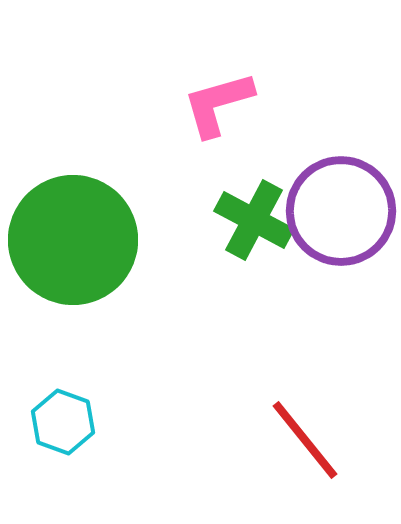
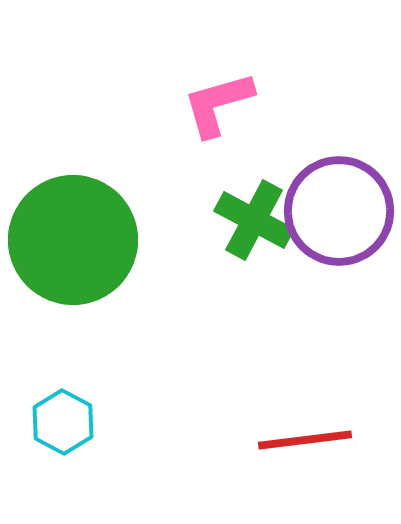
purple circle: moved 2 px left
cyan hexagon: rotated 8 degrees clockwise
red line: rotated 58 degrees counterclockwise
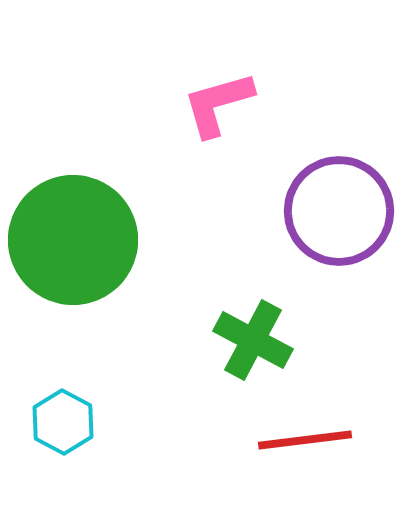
green cross: moved 1 px left, 120 px down
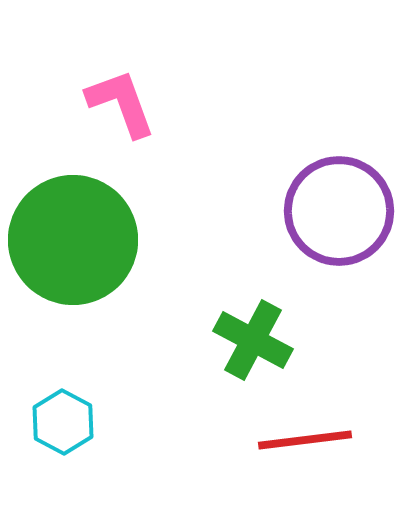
pink L-shape: moved 97 px left, 1 px up; rotated 86 degrees clockwise
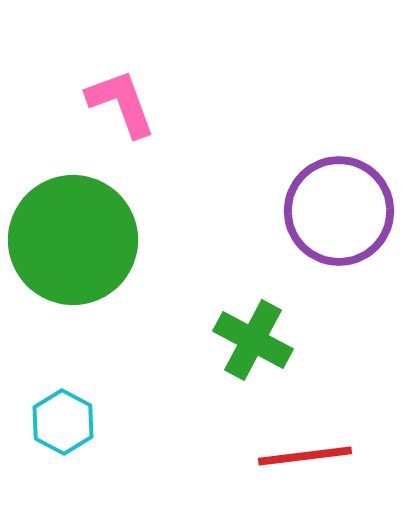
red line: moved 16 px down
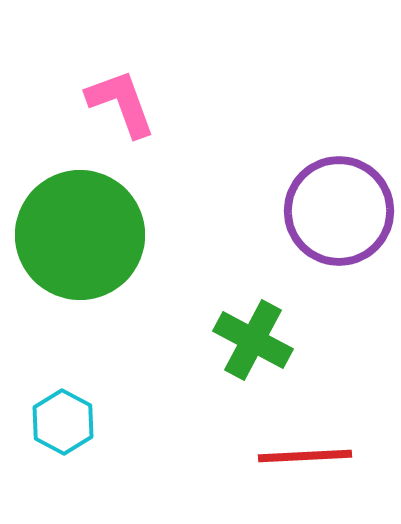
green circle: moved 7 px right, 5 px up
red line: rotated 4 degrees clockwise
